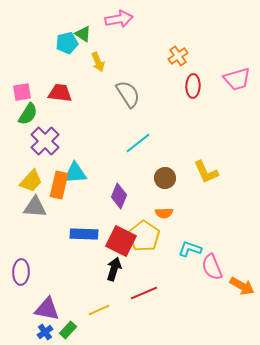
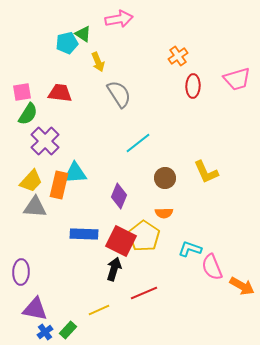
gray semicircle: moved 9 px left
purple triangle: moved 12 px left
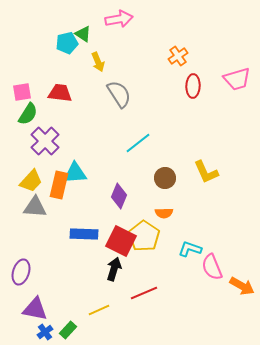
purple ellipse: rotated 15 degrees clockwise
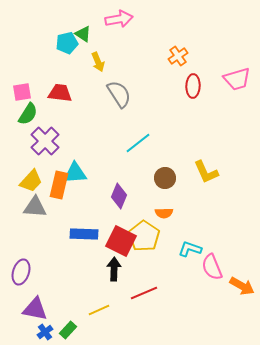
black arrow: rotated 15 degrees counterclockwise
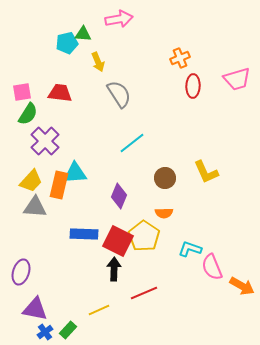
green triangle: rotated 30 degrees counterclockwise
orange cross: moved 2 px right, 2 px down; rotated 12 degrees clockwise
cyan line: moved 6 px left
red square: moved 3 px left
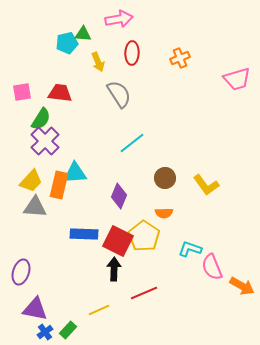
red ellipse: moved 61 px left, 33 px up
green semicircle: moved 13 px right, 5 px down
yellow L-shape: moved 13 px down; rotated 12 degrees counterclockwise
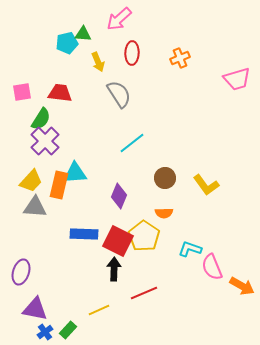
pink arrow: rotated 148 degrees clockwise
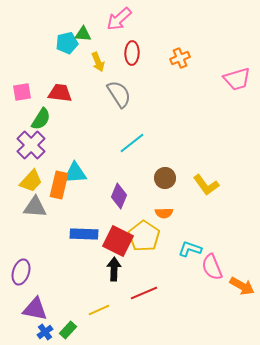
purple cross: moved 14 px left, 4 px down
